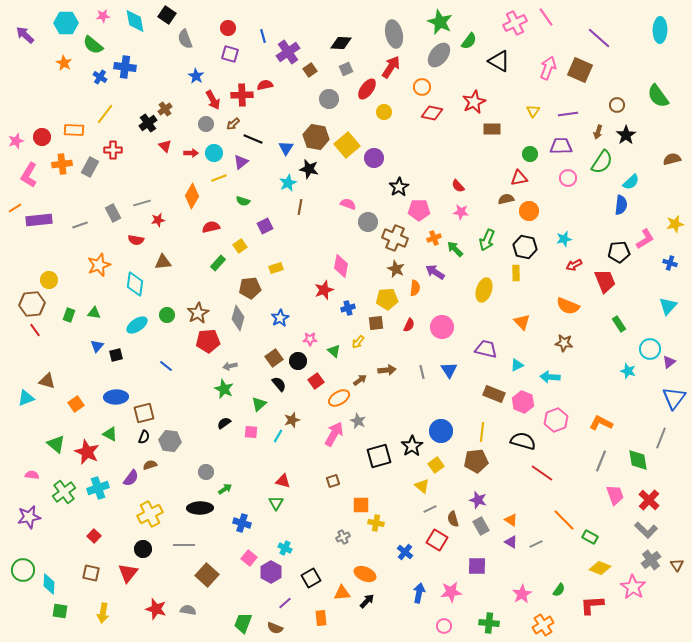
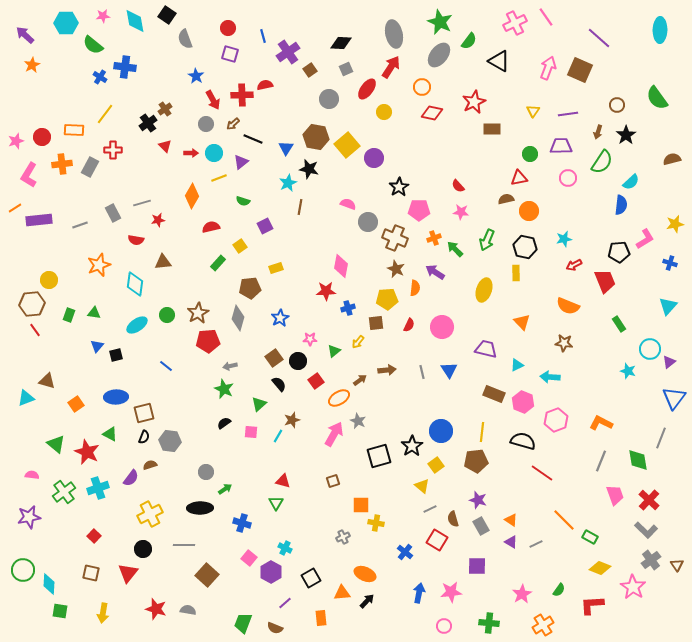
orange star at (64, 63): moved 32 px left, 2 px down; rotated 14 degrees clockwise
green semicircle at (658, 96): moved 1 px left, 2 px down
red star at (324, 290): moved 2 px right, 1 px down; rotated 18 degrees clockwise
green triangle at (334, 351): rotated 40 degrees clockwise
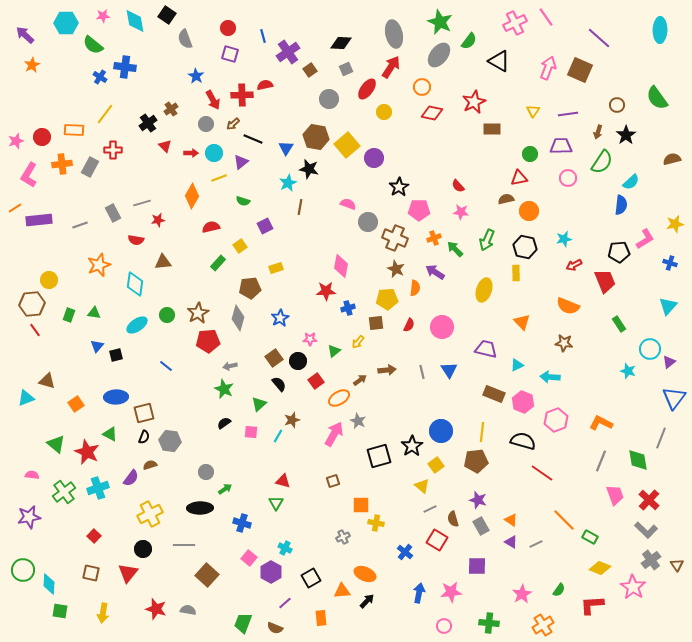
brown cross at (165, 109): moved 6 px right
orange triangle at (342, 593): moved 2 px up
